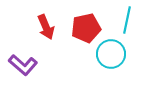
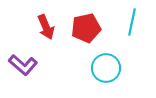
cyan line: moved 5 px right, 2 px down
cyan circle: moved 5 px left, 14 px down
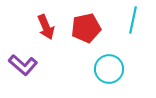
cyan line: moved 1 px right, 2 px up
cyan circle: moved 3 px right, 1 px down
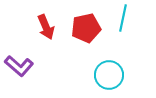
cyan line: moved 10 px left, 2 px up
purple L-shape: moved 4 px left, 1 px down
cyan circle: moved 6 px down
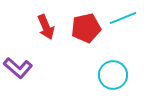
cyan line: rotated 56 degrees clockwise
purple L-shape: moved 1 px left, 2 px down
cyan circle: moved 4 px right
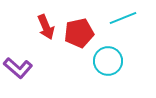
red pentagon: moved 7 px left, 5 px down
cyan circle: moved 5 px left, 14 px up
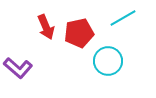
cyan line: rotated 8 degrees counterclockwise
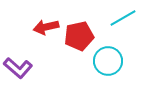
red arrow: rotated 100 degrees clockwise
red pentagon: moved 3 px down
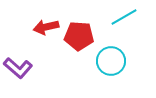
cyan line: moved 1 px right, 1 px up
red pentagon: rotated 16 degrees clockwise
cyan circle: moved 3 px right
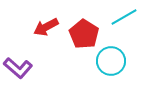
red arrow: rotated 15 degrees counterclockwise
red pentagon: moved 5 px right, 2 px up; rotated 28 degrees clockwise
